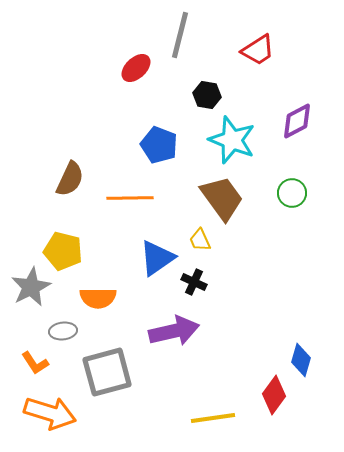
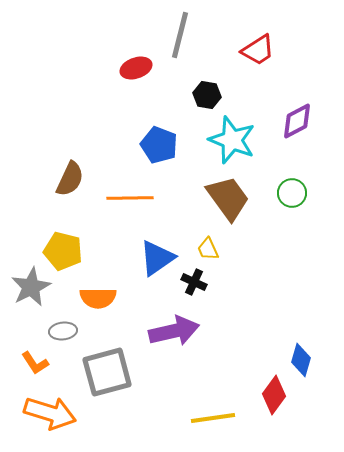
red ellipse: rotated 24 degrees clockwise
brown trapezoid: moved 6 px right
yellow trapezoid: moved 8 px right, 9 px down
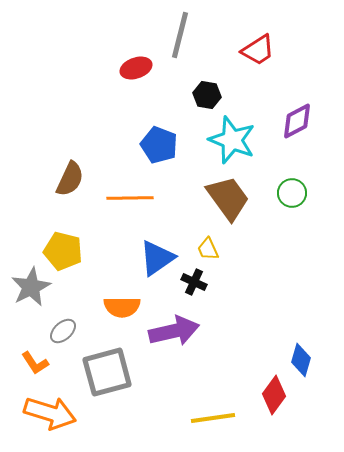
orange semicircle: moved 24 px right, 9 px down
gray ellipse: rotated 36 degrees counterclockwise
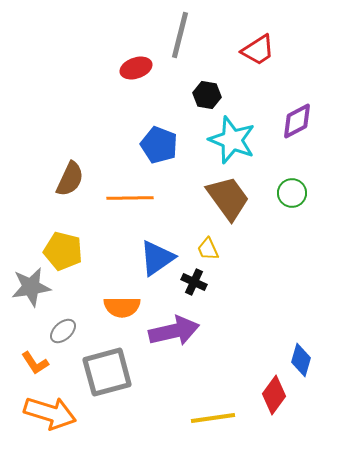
gray star: rotated 18 degrees clockwise
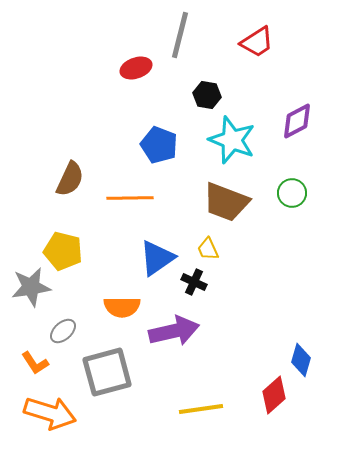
red trapezoid: moved 1 px left, 8 px up
brown trapezoid: moved 2 px left, 4 px down; rotated 147 degrees clockwise
red diamond: rotated 12 degrees clockwise
yellow line: moved 12 px left, 9 px up
